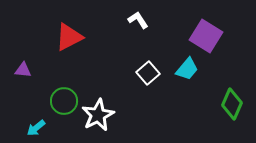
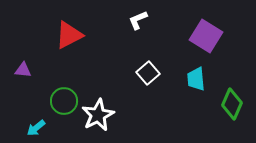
white L-shape: rotated 80 degrees counterclockwise
red triangle: moved 2 px up
cyan trapezoid: moved 9 px right, 10 px down; rotated 135 degrees clockwise
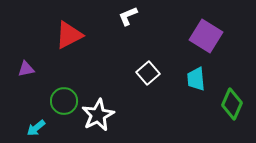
white L-shape: moved 10 px left, 4 px up
purple triangle: moved 3 px right, 1 px up; rotated 18 degrees counterclockwise
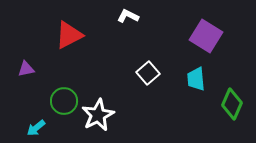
white L-shape: rotated 50 degrees clockwise
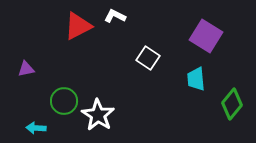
white L-shape: moved 13 px left
red triangle: moved 9 px right, 9 px up
white square: moved 15 px up; rotated 15 degrees counterclockwise
green diamond: rotated 16 degrees clockwise
white star: rotated 12 degrees counterclockwise
cyan arrow: rotated 42 degrees clockwise
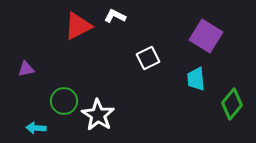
white square: rotated 30 degrees clockwise
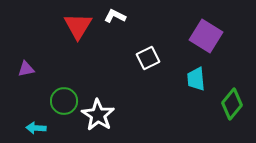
red triangle: rotated 32 degrees counterclockwise
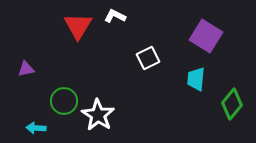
cyan trapezoid: rotated 10 degrees clockwise
